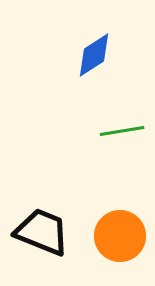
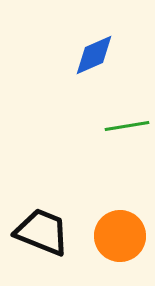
blue diamond: rotated 9 degrees clockwise
green line: moved 5 px right, 5 px up
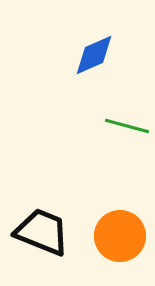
green line: rotated 24 degrees clockwise
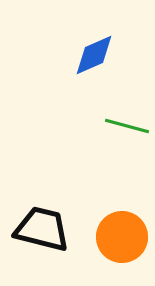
black trapezoid: moved 3 px up; rotated 8 degrees counterclockwise
orange circle: moved 2 px right, 1 px down
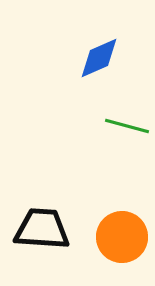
blue diamond: moved 5 px right, 3 px down
black trapezoid: rotated 10 degrees counterclockwise
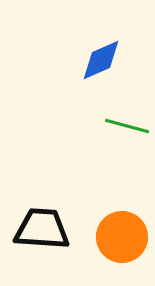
blue diamond: moved 2 px right, 2 px down
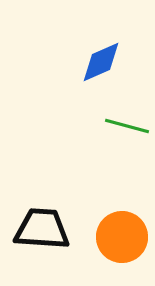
blue diamond: moved 2 px down
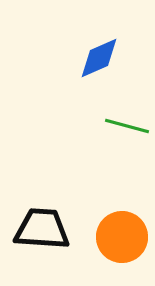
blue diamond: moved 2 px left, 4 px up
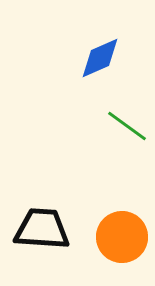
blue diamond: moved 1 px right
green line: rotated 21 degrees clockwise
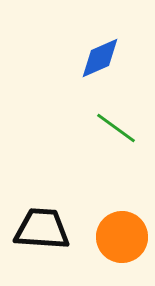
green line: moved 11 px left, 2 px down
